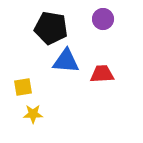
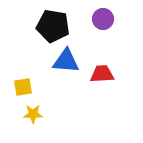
black pentagon: moved 2 px right, 2 px up
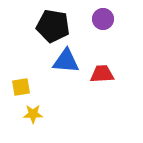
yellow square: moved 2 px left
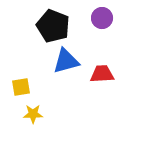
purple circle: moved 1 px left, 1 px up
black pentagon: rotated 12 degrees clockwise
blue triangle: rotated 20 degrees counterclockwise
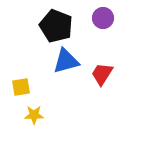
purple circle: moved 1 px right
black pentagon: moved 3 px right
red trapezoid: rotated 55 degrees counterclockwise
yellow star: moved 1 px right, 1 px down
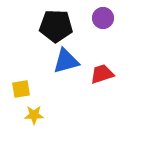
black pentagon: rotated 20 degrees counterclockwise
red trapezoid: rotated 40 degrees clockwise
yellow square: moved 2 px down
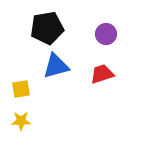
purple circle: moved 3 px right, 16 px down
black pentagon: moved 9 px left, 2 px down; rotated 12 degrees counterclockwise
blue triangle: moved 10 px left, 5 px down
yellow star: moved 13 px left, 6 px down
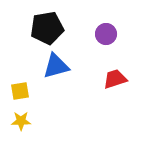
red trapezoid: moved 13 px right, 5 px down
yellow square: moved 1 px left, 2 px down
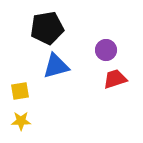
purple circle: moved 16 px down
